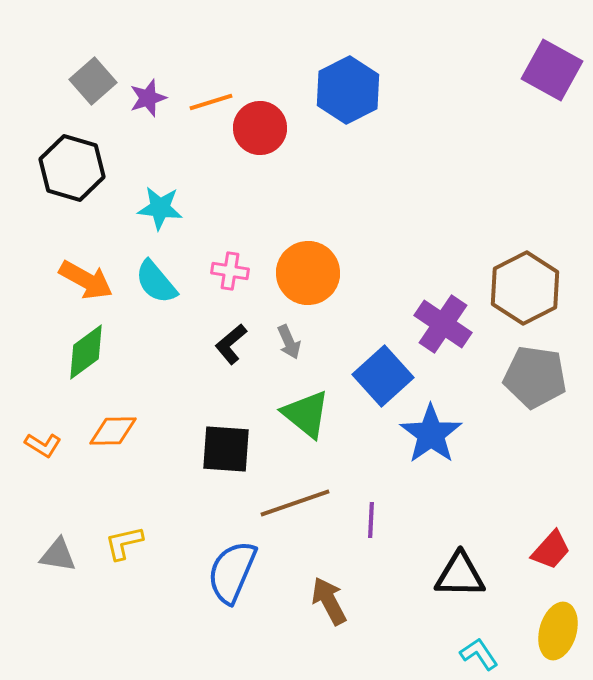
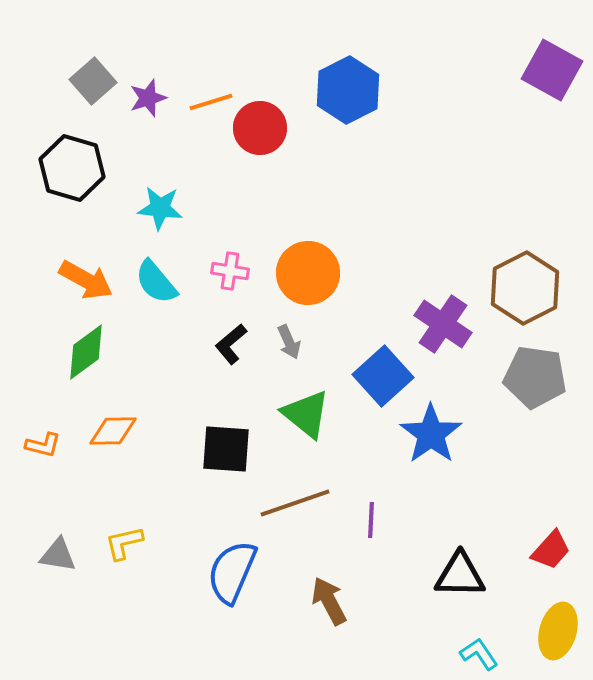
orange L-shape: rotated 18 degrees counterclockwise
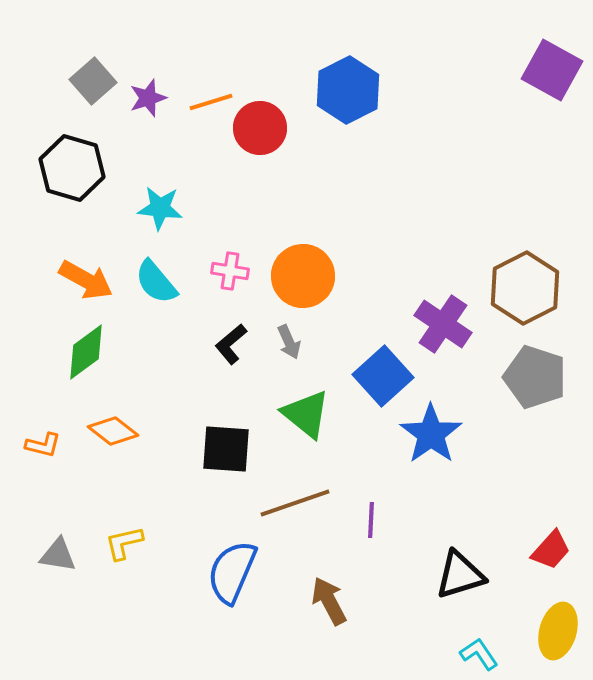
orange circle: moved 5 px left, 3 px down
gray pentagon: rotated 10 degrees clockwise
orange diamond: rotated 39 degrees clockwise
black triangle: rotated 18 degrees counterclockwise
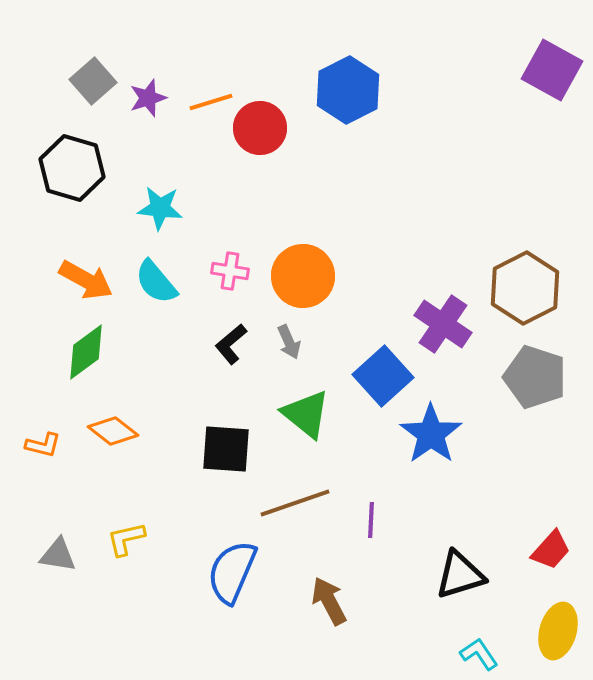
yellow L-shape: moved 2 px right, 4 px up
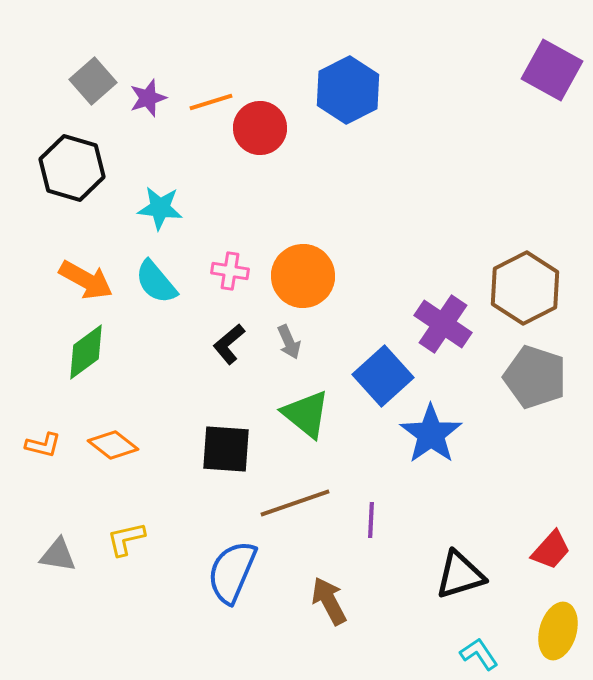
black L-shape: moved 2 px left
orange diamond: moved 14 px down
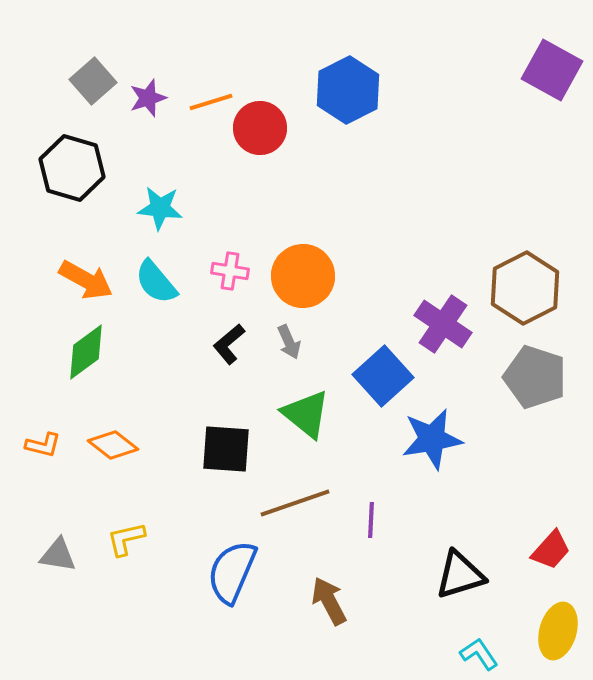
blue star: moved 1 px right, 5 px down; rotated 26 degrees clockwise
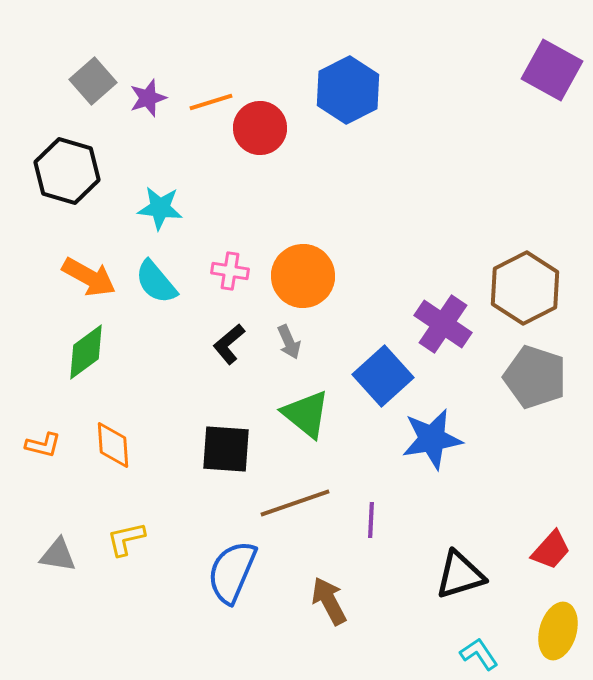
black hexagon: moved 5 px left, 3 px down
orange arrow: moved 3 px right, 3 px up
orange diamond: rotated 48 degrees clockwise
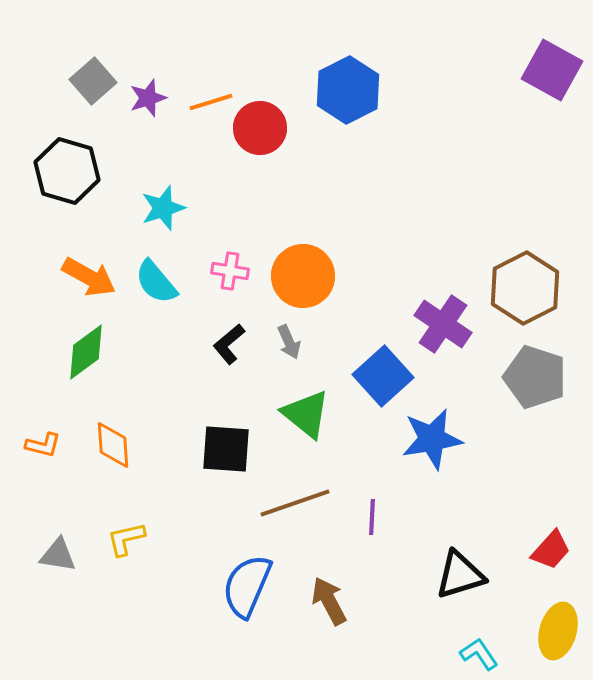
cyan star: moved 3 px right; rotated 24 degrees counterclockwise
purple line: moved 1 px right, 3 px up
blue semicircle: moved 15 px right, 14 px down
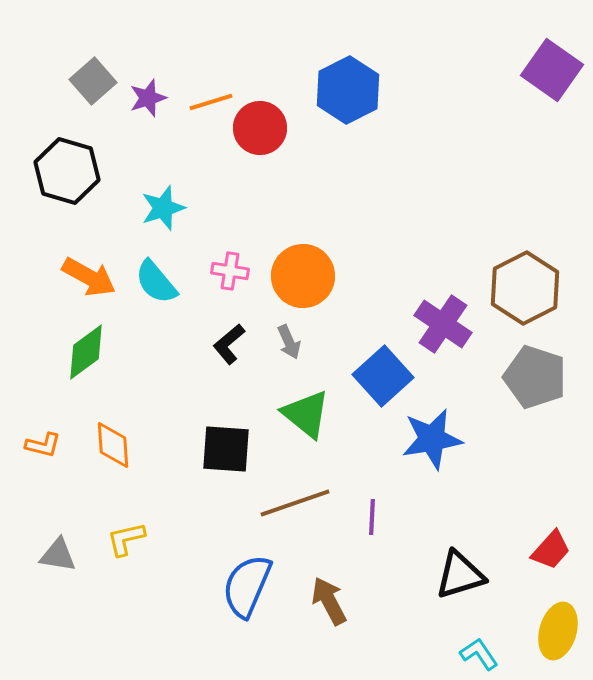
purple square: rotated 6 degrees clockwise
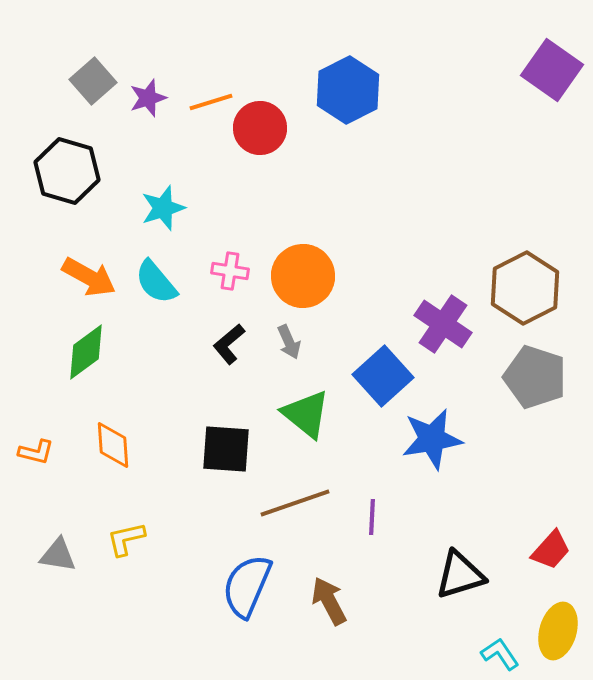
orange L-shape: moved 7 px left, 7 px down
cyan L-shape: moved 21 px right
